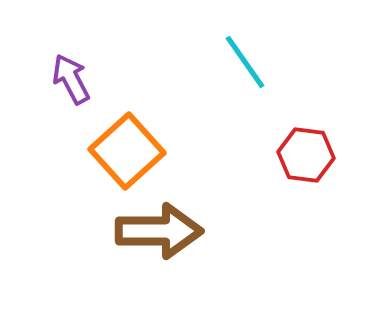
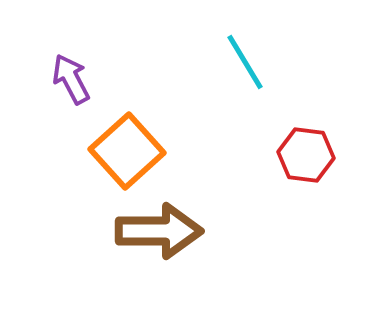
cyan line: rotated 4 degrees clockwise
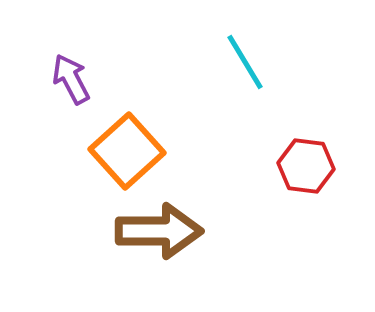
red hexagon: moved 11 px down
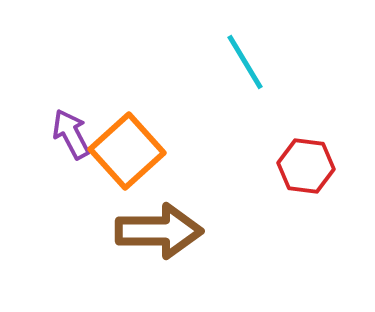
purple arrow: moved 55 px down
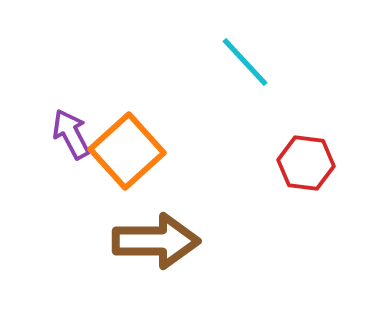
cyan line: rotated 12 degrees counterclockwise
red hexagon: moved 3 px up
brown arrow: moved 3 px left, 10 px down
